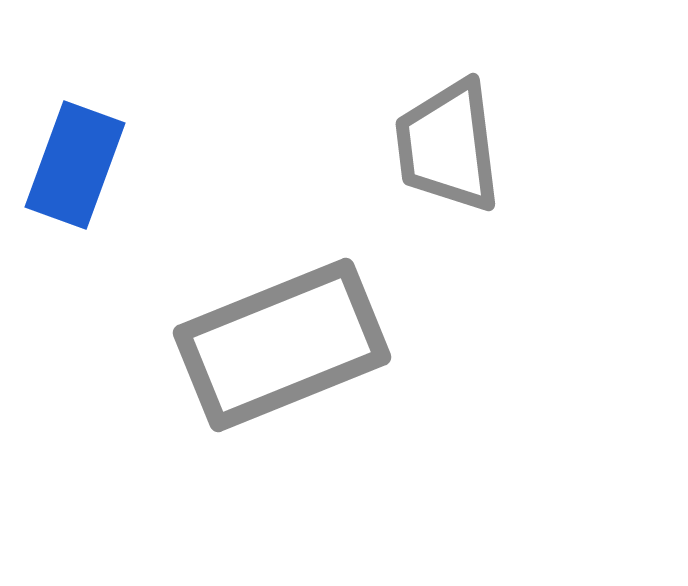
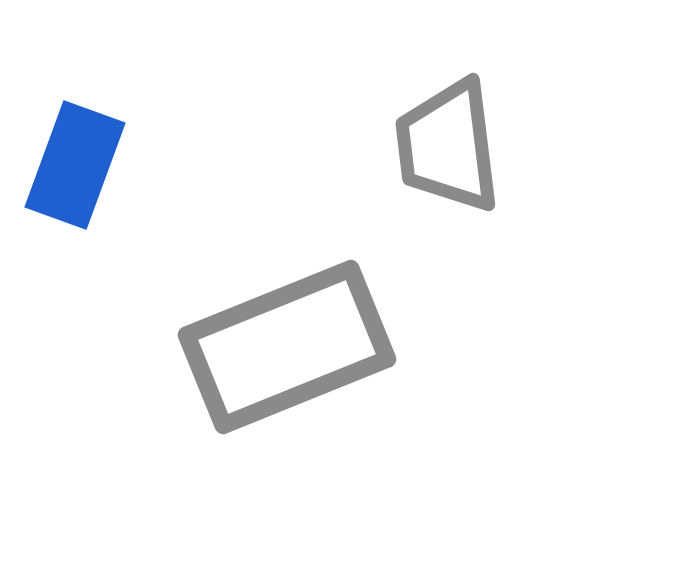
gray rectangle: moved 5 px right, 2 px down
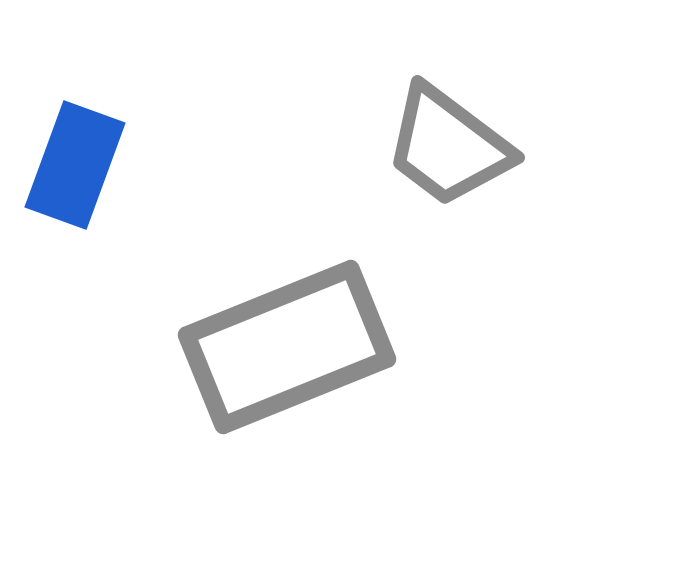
gray trapezoid: rotated 46 degrees counterclockwise
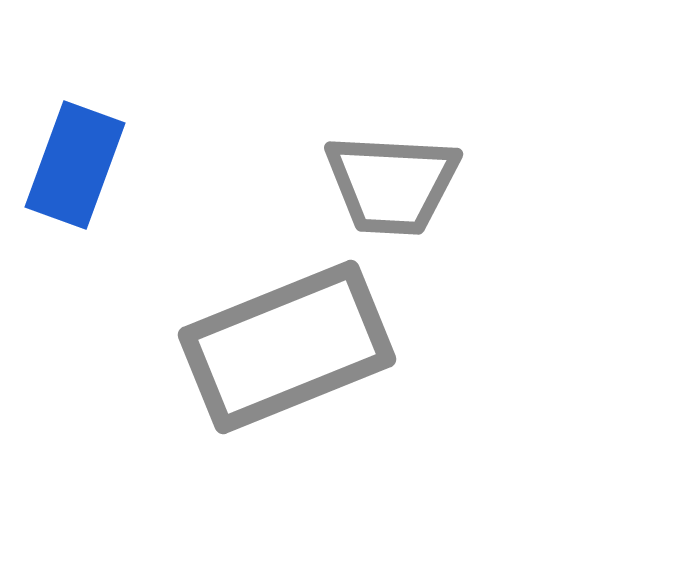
gray trapezoid: moved 56 px left, 38 px down; rotated 34 degrees counterclockwise
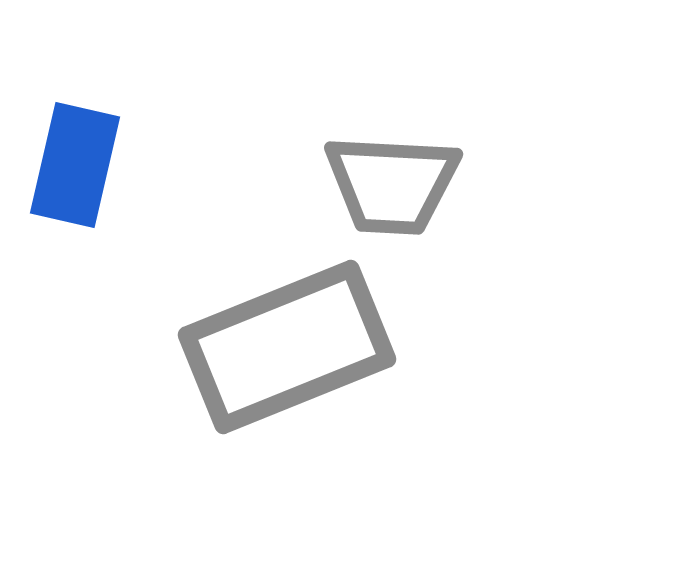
blue rectangle: rotated 7 degrees counterclockwise
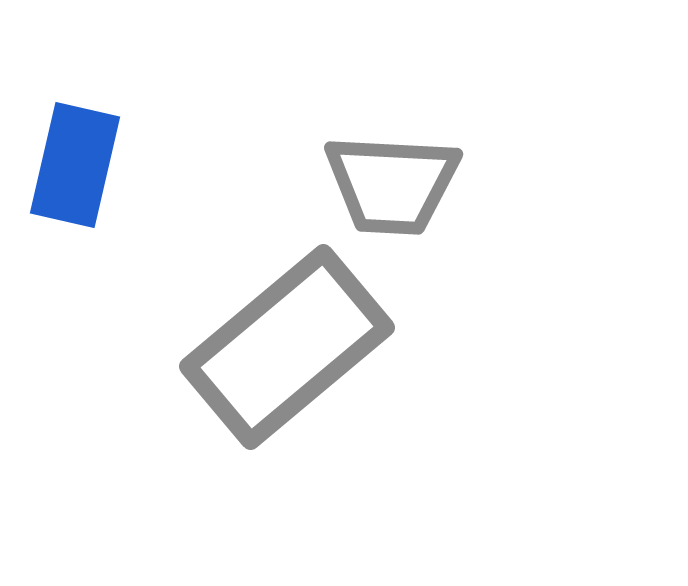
gray rectangle: rotated 18 degrees counterclockwise
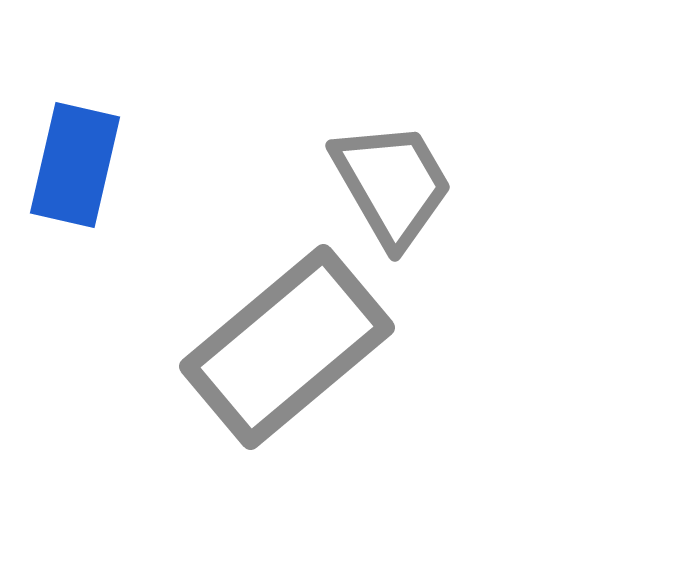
gray trapezoid: rotated 123 degrees counterclockwise
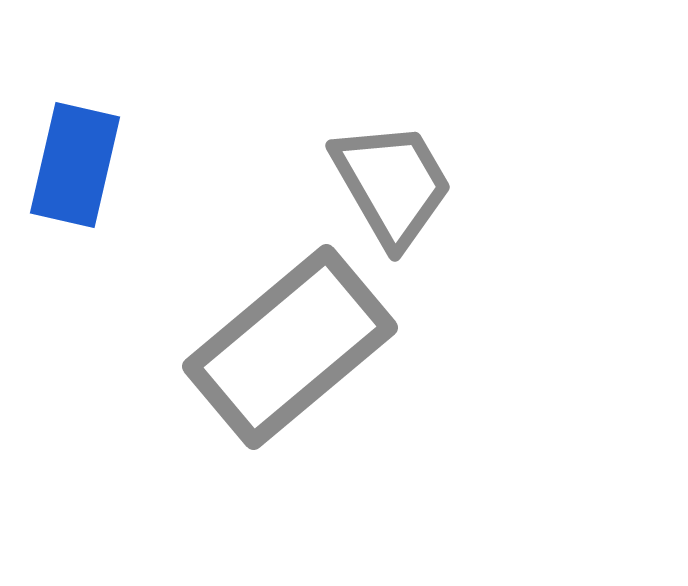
gray rectangle: moved 3 px right
